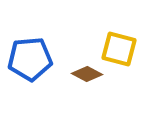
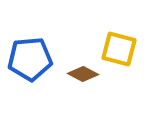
brown diamond: moved 4 px left
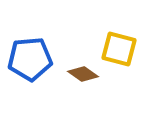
brown diamond: rotated 8 degrees clockwise
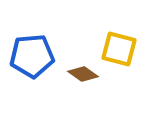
blue pentagon: moved 2 px right, 3 px up
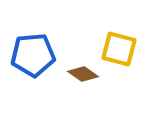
blue pentagon: moved 1 px right, 1 px up
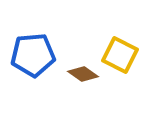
yellow square: moved 1 px right, 6 px down; rotated 12 degrees clockwise
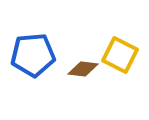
brown diamond: moved 5 px up; rotated 28 degrees counterclockwise
